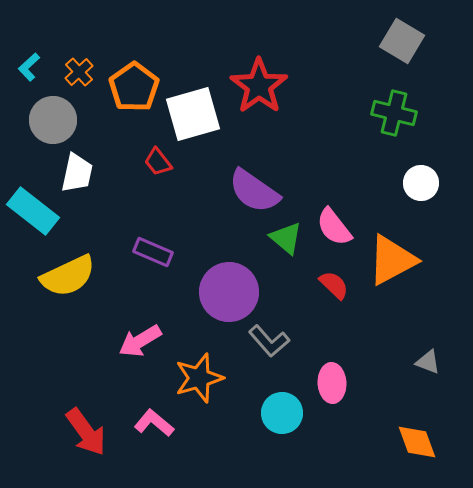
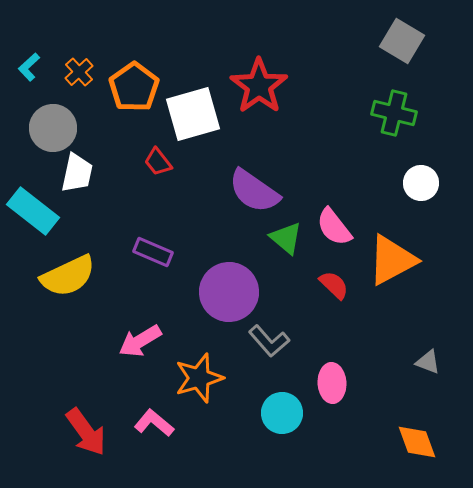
gray circle: moved 8 px down
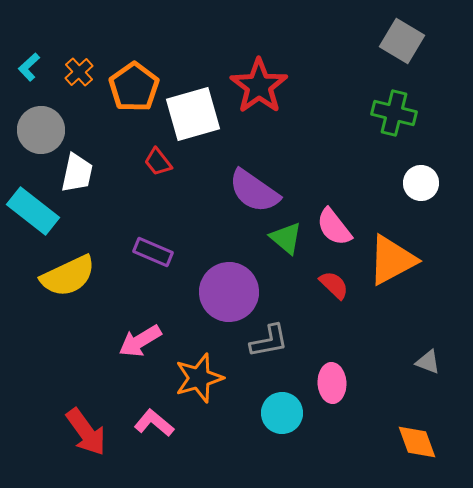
gray circle: moved 12 px left, 2 px down
gray L-shape: rotated 60 degrees counterclockwise
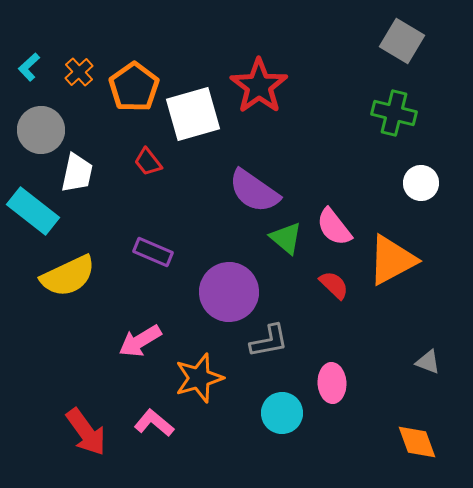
red trapezoid: moved 10 px left
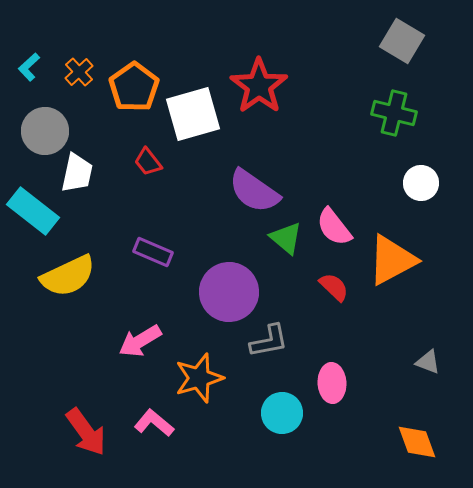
gray circle: moved 4 px right, 1 px down
red semicircle: moved 2 px down
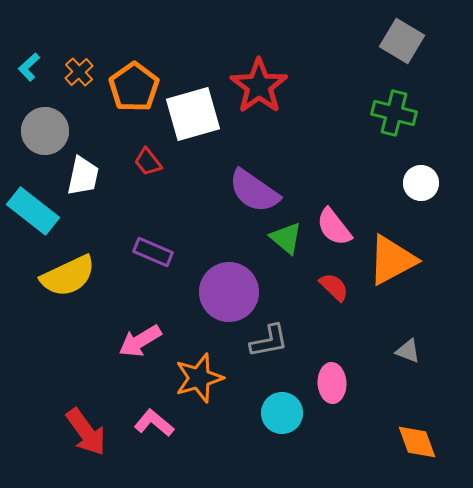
white trapezoid: moved 6 px right, 3 px down
gray triangle: moved 20 px left, 11 px up
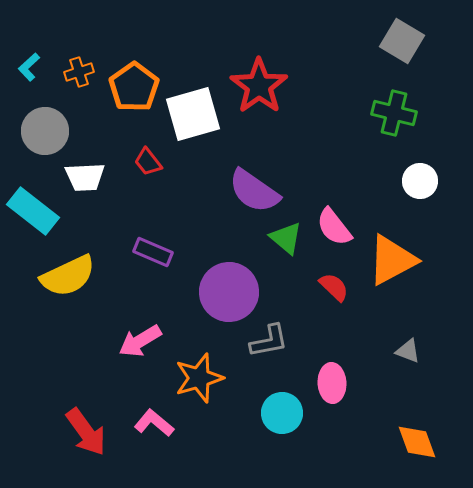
orange cross: rotated 24 degrees clockwise
white trapezoid: moved 2 px right, 1 px down; rotated 75 degrees clockwise
white circle: moved 1 px left, 2 px up
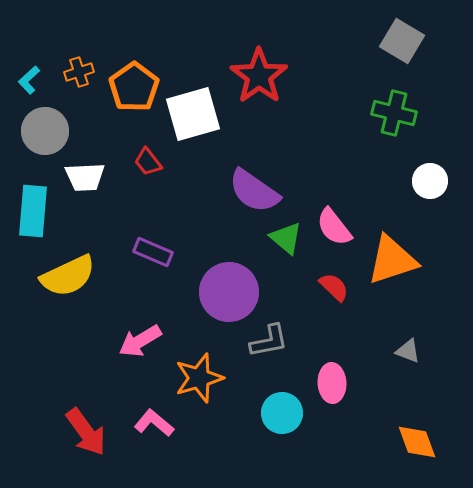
cyan L-shape: moved 13 px down
red star: moved 10 px up
white circle: moved 10 px right
cyan rectangle: rotated 57 degrees clockwise
orange triangle: rotated 10 degrees clockwise
